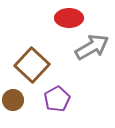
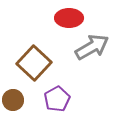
brown square: moved 2 px right, 2 px up
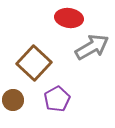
red ellipse: rotated 8 degrees clockwise
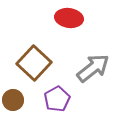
gray arrow: moved 1 px right, 21 px down; rotated 8 degrees counterclockwise
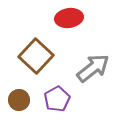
red ellipse: rotated 16 degrees counterclockwise
brown square: moved 2 px right, 7 px up
brown circle: moved 6 px right
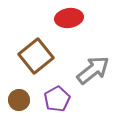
brown square: rotated 8 degrees clockwise
gray arrow: moved 2 px down
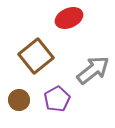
red ellipse: rotated 16 degrees counterclockwise
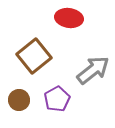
red ellipse: rotated 32 degrees clockwise
brown square: moved 2 px left
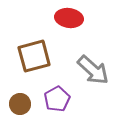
brown square: rotated 24 degrees clockwise
gray arrow: rotated 80 degrees clockwise
brown circle: moved 1 px right, 4 px down
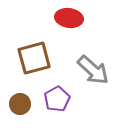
brown square: moved 2 px down
